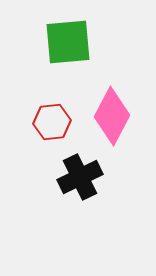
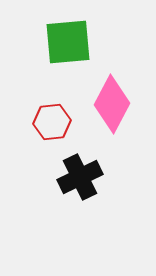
pink diamond: moved 12 px up
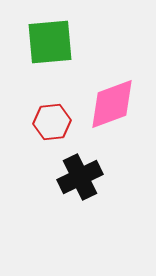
green square: moved 18 px left
pink diamond: rotated 42 degrees clockwise
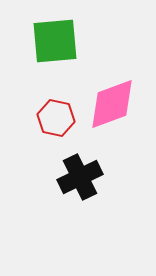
green square: moved 5 px right, 1 px up
red hexagon: moved 4 px right, 4 px up; rotated 18 degrees clockwise
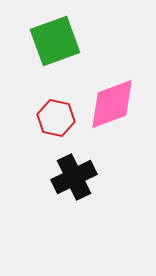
green square: rotated 15 degrees counterclockwise
black cross: moved 6 px left
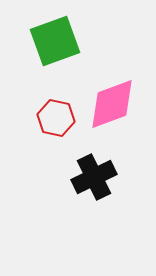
black cross: moved 20 px right
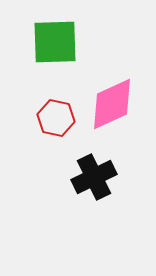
green square: moved 1 px down; rotated 18 degrees clockwise
pink diamond: rotated 4 degrees counterclockwise
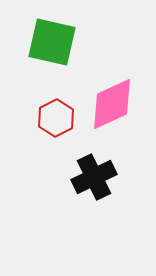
green square: moved 3 px left; rotated 15 degrees clockwise
red hexagon: rotated 21 degrees clockwise
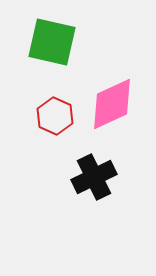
red hexagon: moved 1 px left, 2 px up; rotated 9 degrees counterclockwise
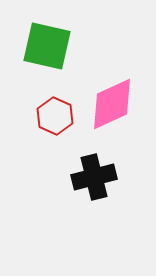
green square: moved 5 px left, 4 px down
black cross: rotated 12 degrees clockwise
